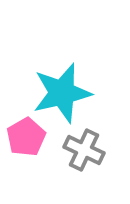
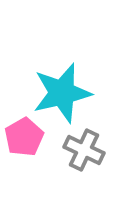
pink pentagon: moved 2 px left
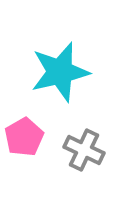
cyan star: moved 2 px left, 21 px up
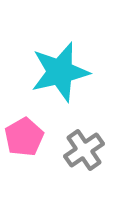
gray cross: rotated 30 degrees clockwise
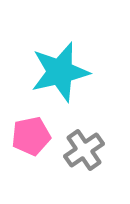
pink pentagon: moved 7 px right, 1 px up; rotated 18 degrees clockwise
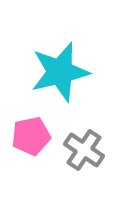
gray cross: rotated 21 degrees counterclockwise
